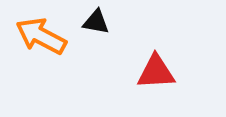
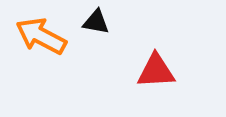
red triangle: moved 1 px up
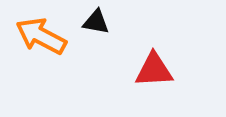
red triangle: moved 2 px left, 1 px up
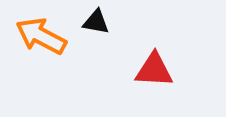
red triangle: rotated 6 degrees clockwise
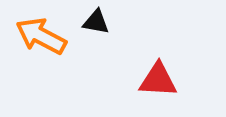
red triangle: moved 4 px right, 10 px down
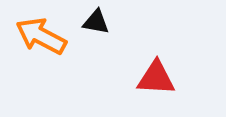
red triangle: moved 2 px left, 2 px up
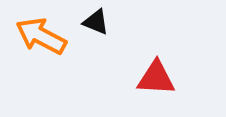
black triangle: rotated 12 degrees clockwise
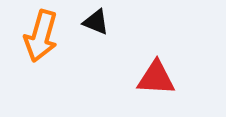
orange arrow: rotated 102 degrees counterclockwise
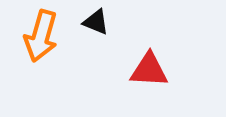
red triangle: moved 7 px left, 8 px up
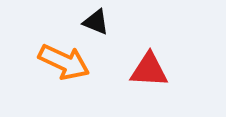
orange arrow: moved 23 px right, 26 px down; rotated 81 degrees counterclockwise
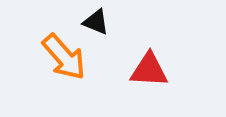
orange arrow: moved 5 px up; rotated 24 degrees clockwise
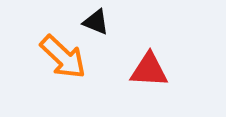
orange arrow: moved 1 px left; rotated 6 degrees counterclockwise
